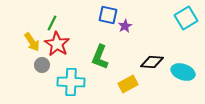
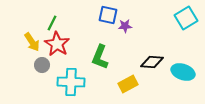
purple star: rotated 24 degrees clockwise
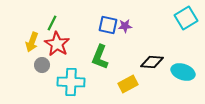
blue square: moved 10 px down
yellow arrow: rotated 54 degrees clockwise
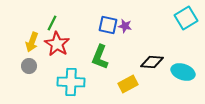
purple star: rotated 16 degrees clockwise
gray circle: moved 13 px left, 1 px down
